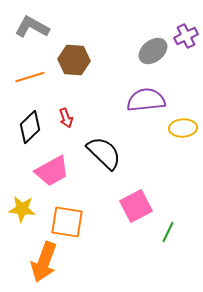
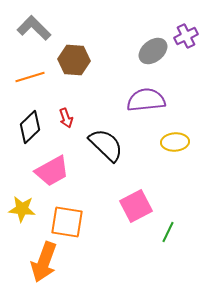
gray L-shape: moved 2 px right, 1 px down; rotated 16 degrees clockwise
yellow ellipse: moved 8 px left, 14 px down
black semicircle: moved 2 px right, 8 px up
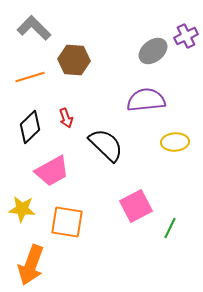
green line: moved 2 px right, 4 px up
orange arrow: moved 13 px left, 3 px down
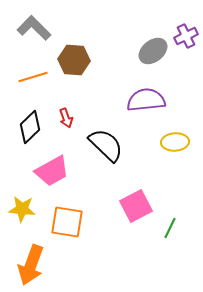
orange line: moved 3 px right
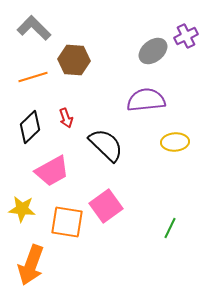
pink square: moved 30 px left; rotated 8 degrees counterclockwise
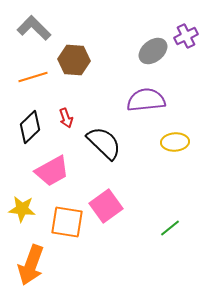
black semicircle: moved 2 px left, 2 px up
green line: rotated 25 degrees clockwise
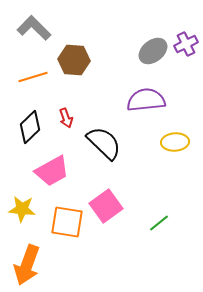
purple cross: moved 8 px down
green line: moved 11 px left, 5 px up
orange arrow: moved 4 px left
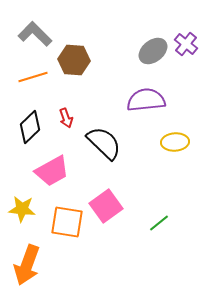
gray L-shape: moved 1 px right, 6 px down
purple cross: rotated 25 degrees counterclockwise
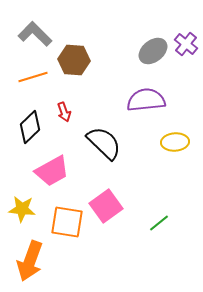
red arrow: moved 2 px left, 6 px up
orange arrow: moved 3 px right, 4 px up
